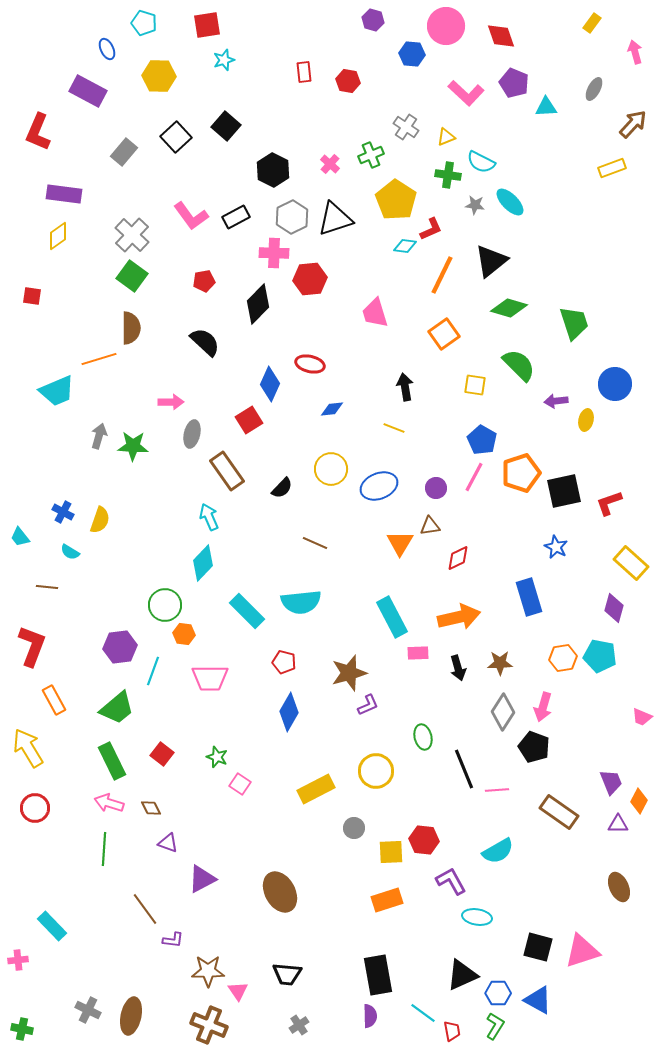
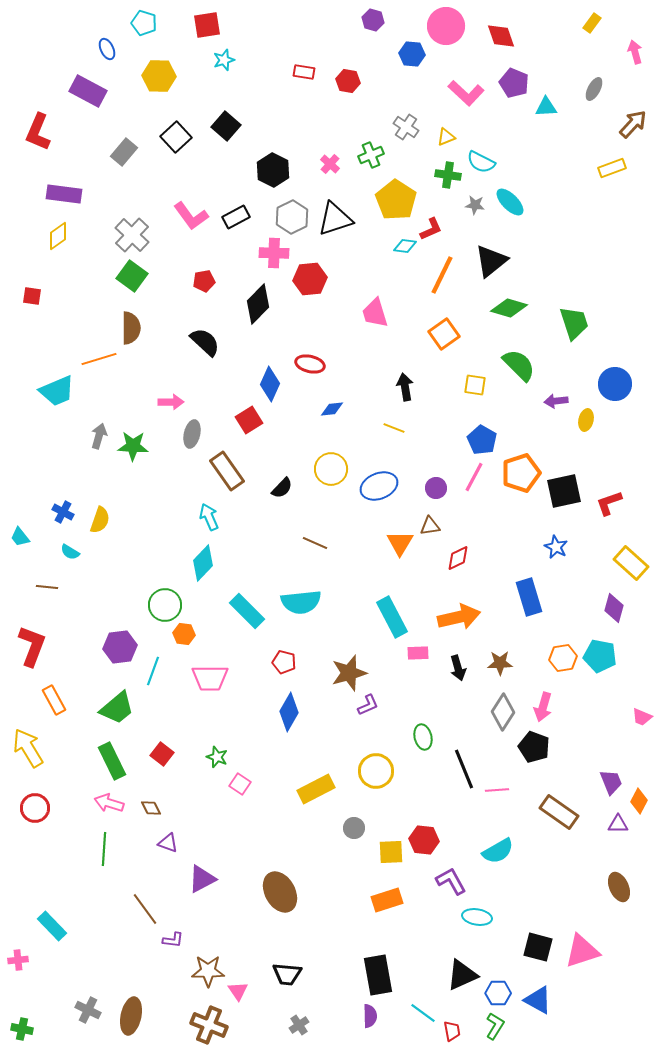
red rectangle at (304, 72): rotated 75 degrees counterclockwise
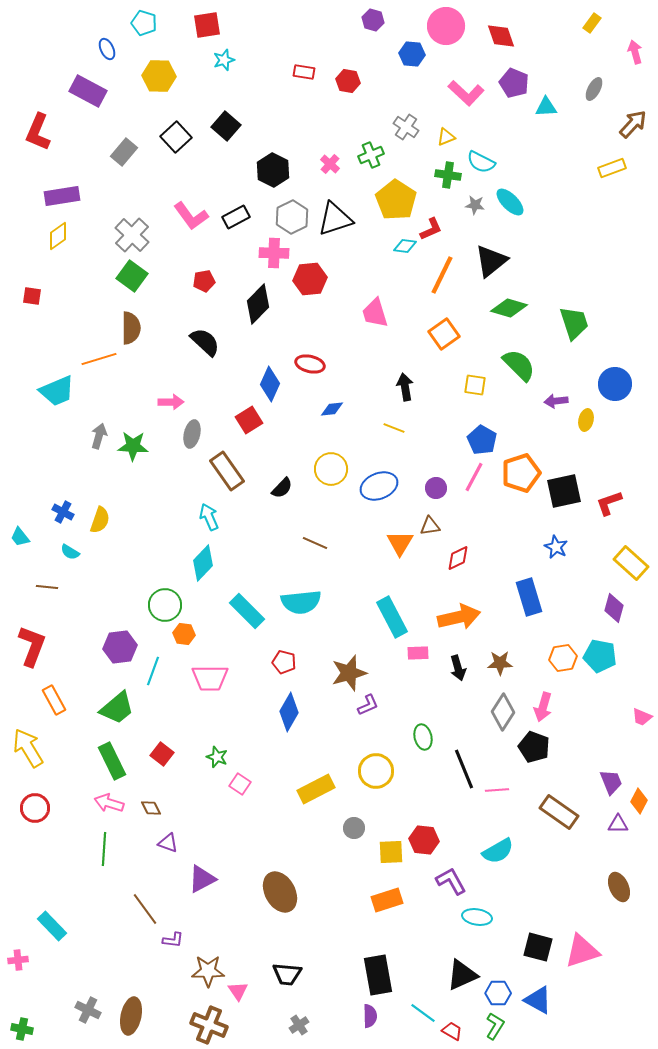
purple rectangle at (64, 194): moved 2 px left, 2 px down; rotated 16 degrees counterclockwise
red trapezoid at (452, 1031): rotated 50 degrees counterclockwise
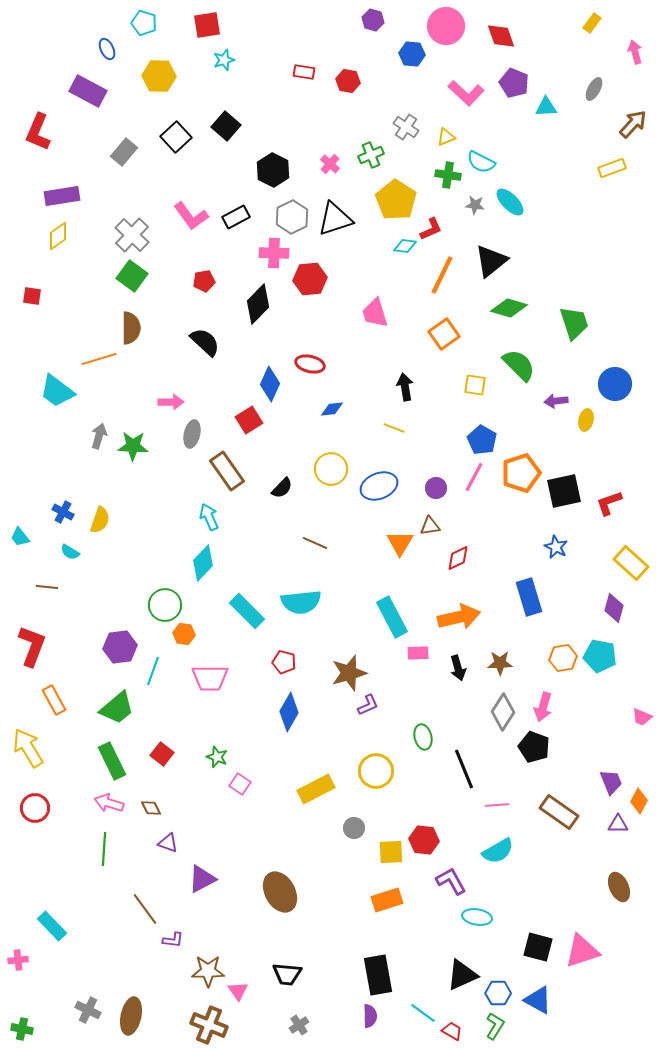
cyan trapezoid at (57, 391): rotated 60 degrees clockwise
pink line at (497, 790): moved 15 px down
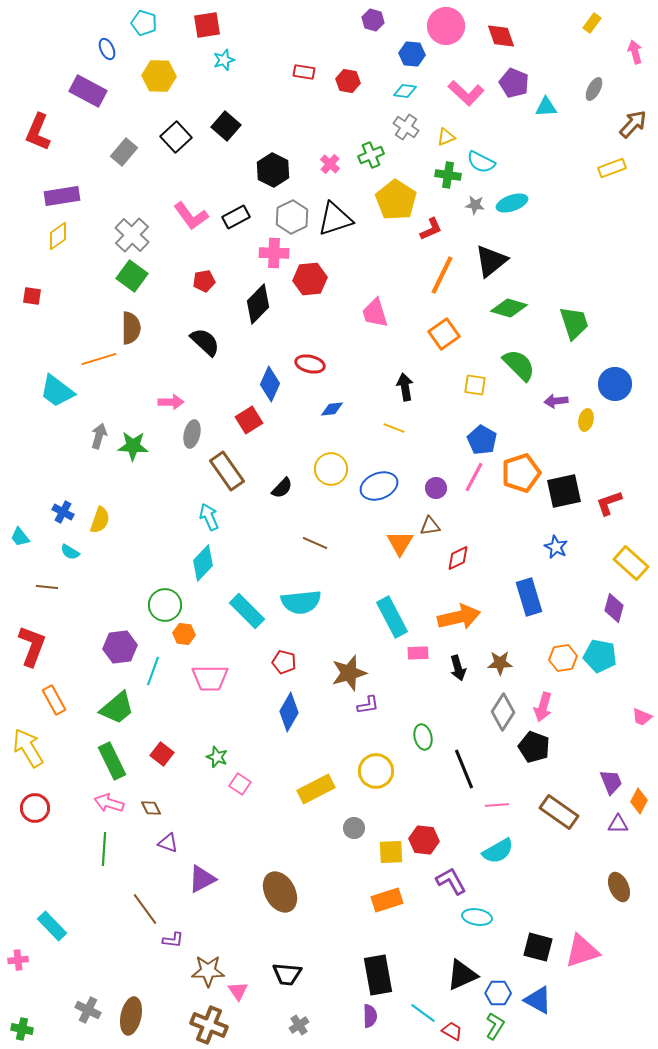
cyan ellipse at (510, 202): moved 2 px right, 1 px down; rotated 64 degrees counterclockwise
cyan diamond at (405, 246): moved 155 px up
purple L-shape at (368, 705): rotated 15 degrees clockwise
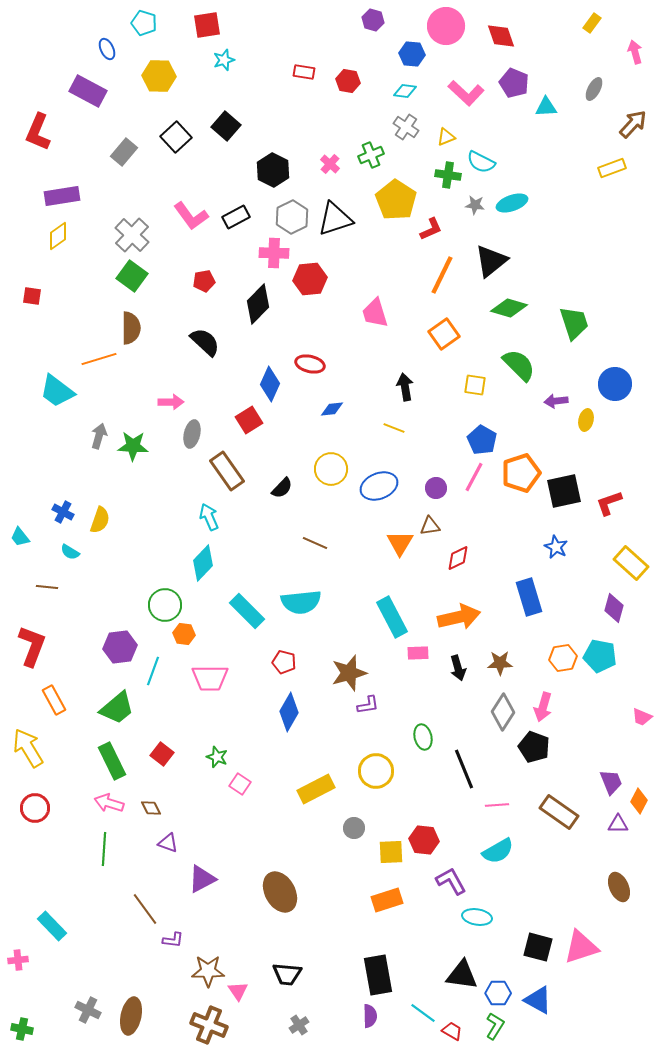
pink triangle at (582, 951): moved 1 px left, 4 px up
black triangle at (462, 975): rotated 32 degrees clockwise
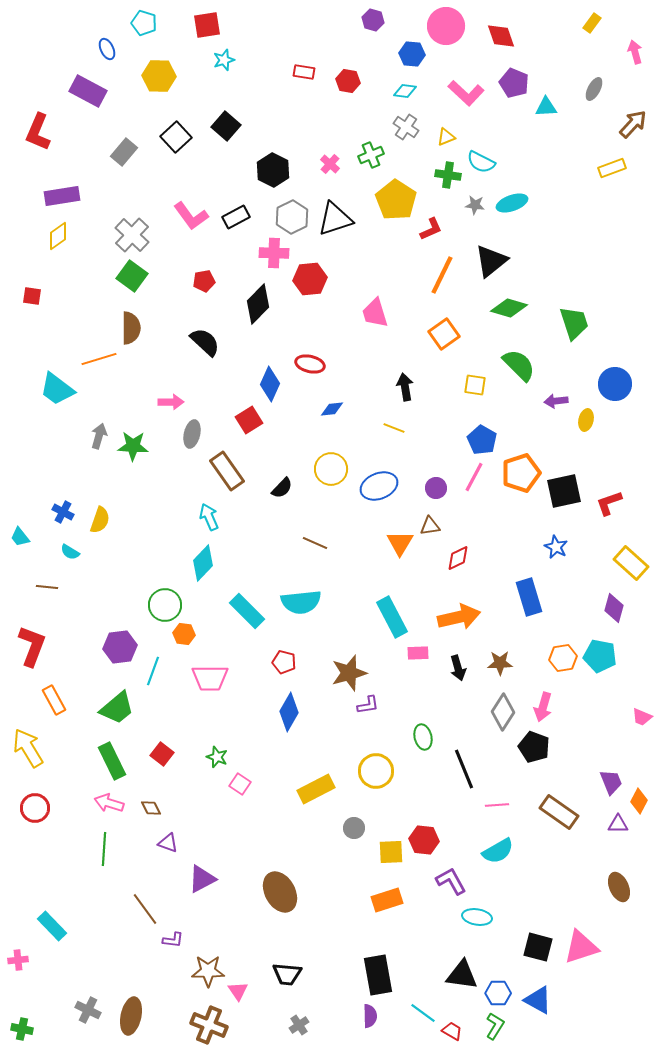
cyan trapezoid at (57, 391): moved 2 px up
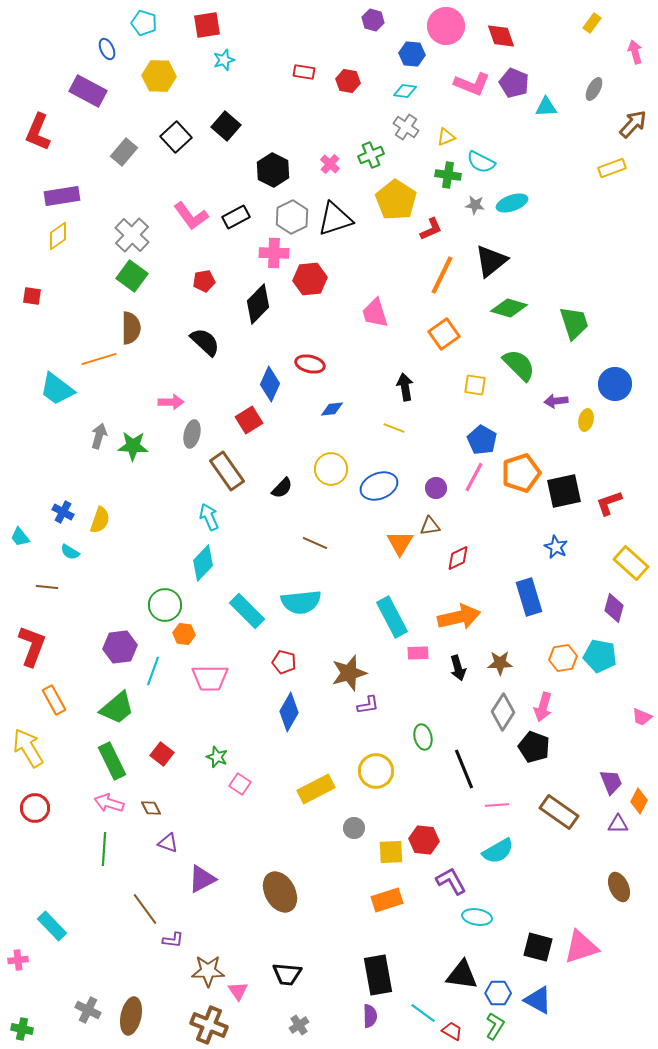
pink L-shape at (466, 93): moved 6 px right, 9 px up; rotated 21 degrees counterclockwise
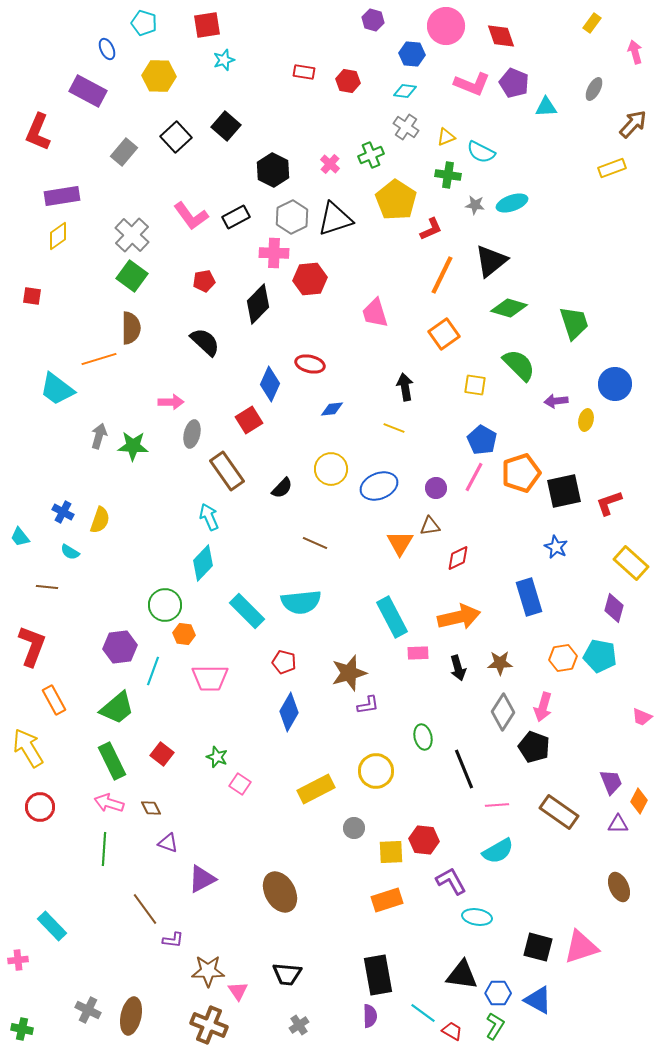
cyan semicircle at (481, 162): moved 10 px up
red circle at (35, 808): moved 5 px right, 1 px up
